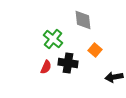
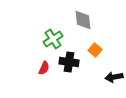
green cross: rotated 18 degrees clockwise
black cross: moved 1 px right, 1 px up
red semicircle: moved 2 px left, 1 px down
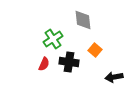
red semicircle: moved 4 px up
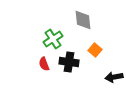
red semicircle: rotated 136 degrees clockwise
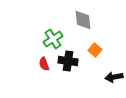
black cross: moved 1 px left, 1 px up
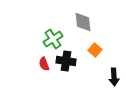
gray diamond: moved 2 px down
black cross: moved 2 px left
black arrow: rotated 84 degrees counterclockwise
